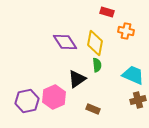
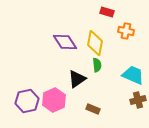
pink hexagon: moved 3 px down
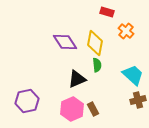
orange cross: rotated 28 degrees clockwise
cyan trapezoid: rotated 20 degrees clockwise
black triangle: rotated 12 degrees clockwise
pink hexagon: moved 18 px right, 9 px down
brown rectangle: rotated 40 degrees clockwise
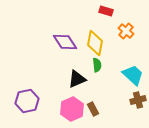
red rectangle: moved 1 px left, 1 px up
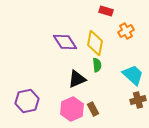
orange cross: rotated 21 degrees clockwise
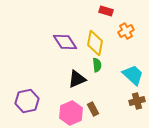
brown cross: moved 1 px left, 1 px down
pink hexagon: moved 1 px left, 4 px down
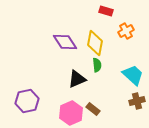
brown rectangle: rotated 24 degrees counterclockwise
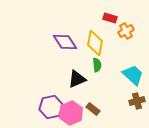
red rectangle: moved 4 px right, 7 px down
purple hexagon: moved 24 px right, 6 px down
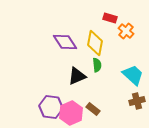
orange cross: rotated 21 degrees counterclockwise
black triangle: moved 3 px up
purple hexagon: rotated 20 degrees clockwise
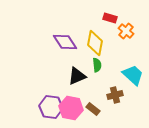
brown cross: moved 22 px left, 6 px up
pink hexagon: moved 5 px up; rotated 25 degrees counterclockwise
